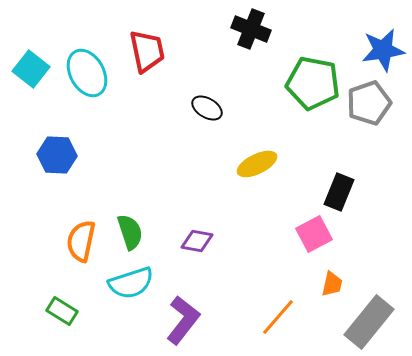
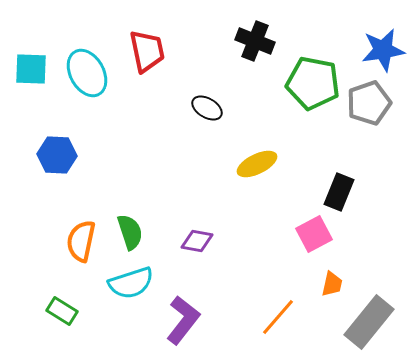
black cross: moved 4 px right, 12 px down
cyan square: rotated 36 degrees counterclockwise
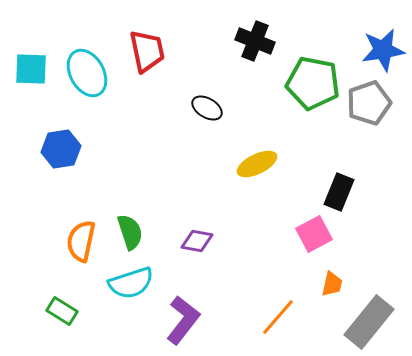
blue hexagon: moved 4 px right, 6 px up; rotated 12 degrees counterclockwise
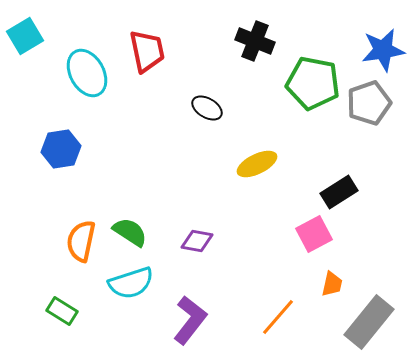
cyan square: moved 6 px left, 33 px up; rotated 33 degrees counterclockwise
black rectangle: rotated 36 degrees clockwise
green semicircle: rotated 39 degrees counterclockwise
purple L-shape: moved 7 px right
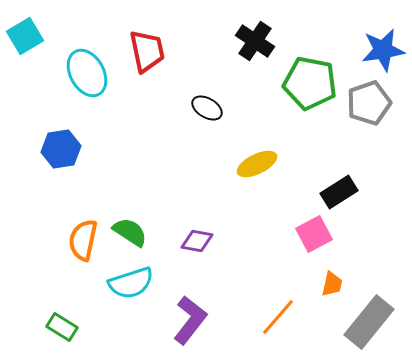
black cross: rotated 12 degrees clockwise
green pentagon: moved 3 px left
orange semicircle: moved 2 px right, 1 px up
green rectangle: moved 16 px down
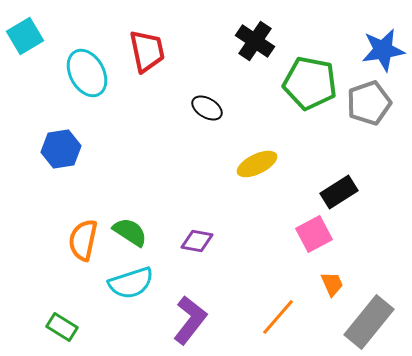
orange trapezoid: rotated 36 degrees counterclockwise
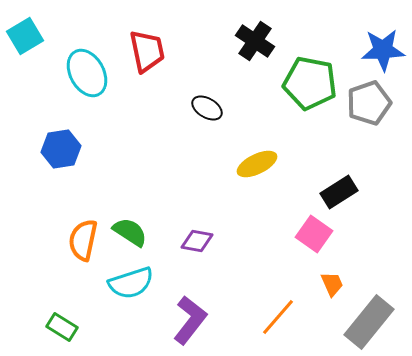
blue star: rotated 6 degrees clockwise
pink square: rotated 27 degrees counterclockwise
